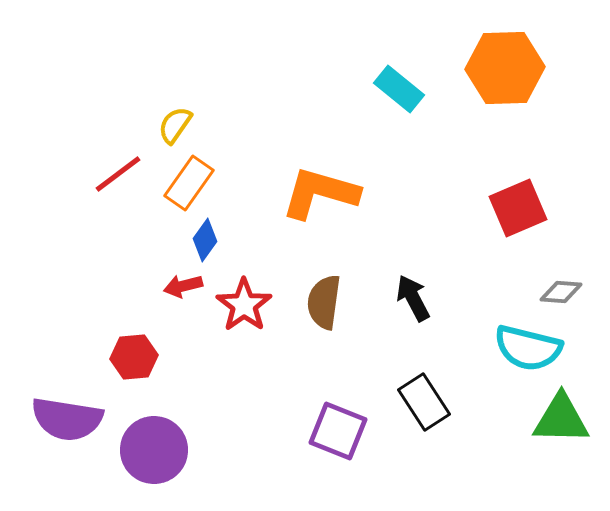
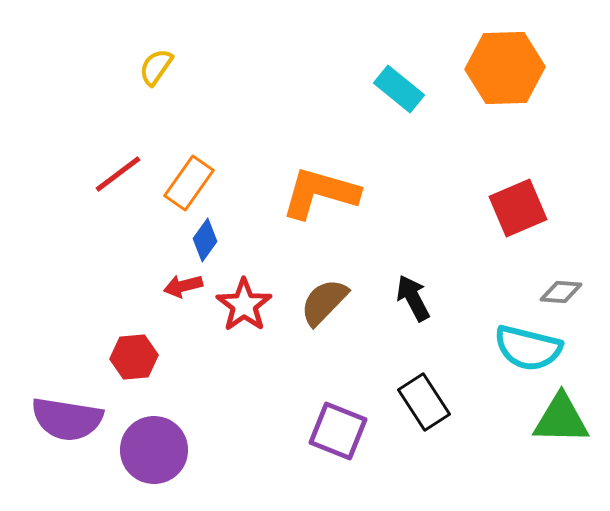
yellow semicircle: moved 19 px left, 58 px up
brown semicircle: rotated 36 degrees clockwise
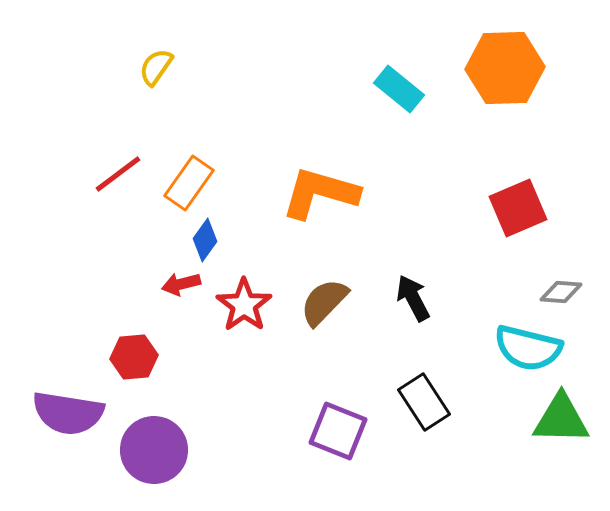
red arrow: moved 2 px left, 2 px up
purple semicircle: moved 1 px right, 6 px up
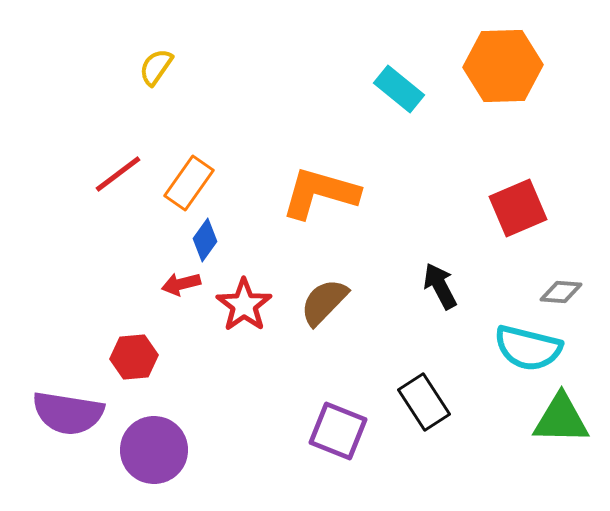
orange hexagon: moved 2 px left, 2 px up
black arrow: moved 27 px right, 12 px up
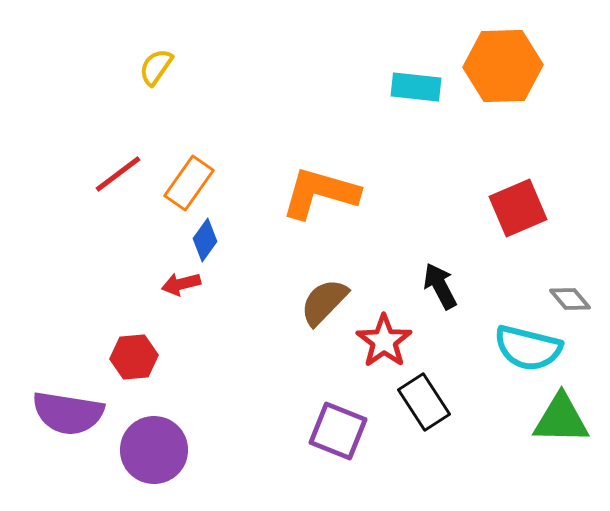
cyan rectangle: moved 17 px right, 2 px up; rotated 33 degrees counterclockwise
gray diamond: moved 9 px right, 7 px down; rotated 45 degrees clockwise
red star: moved 140 px right, 36 px down
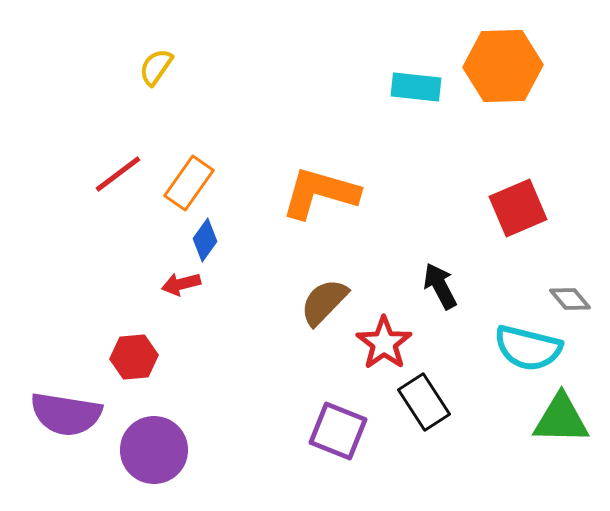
red star: moved 2 px down
purple semicircle: moved 2 px left, 1 px down
